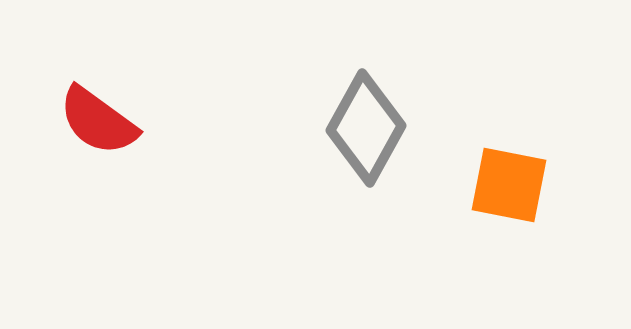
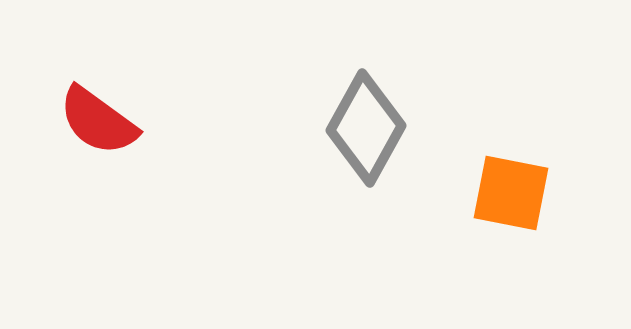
orange square: moved 2 px right, 8 px down
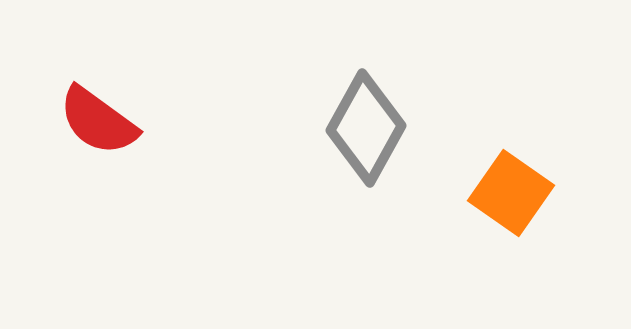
orange square: rotated 24 degrees clockwise
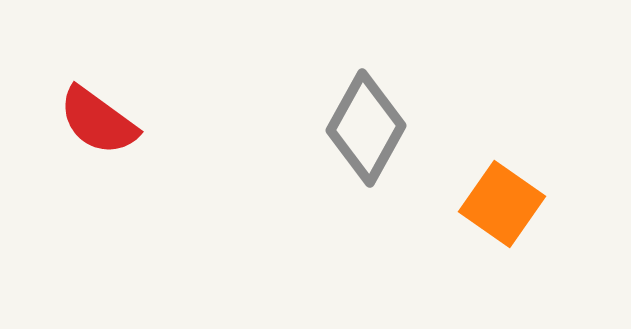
orange square: moved 9 px left, 11 px down
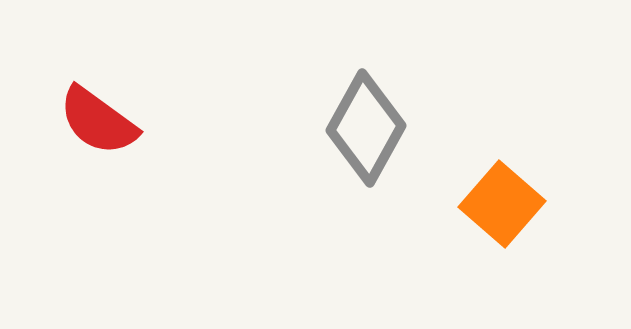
orange square: rotated 6 degrees clockwise
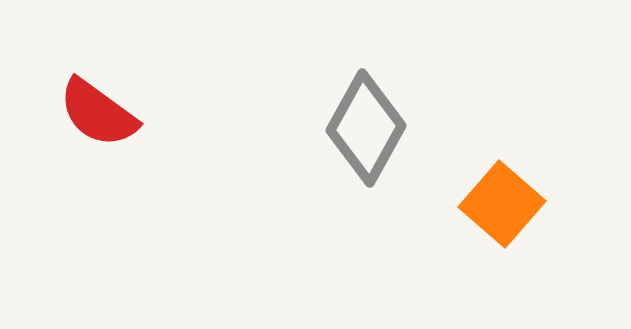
red semicircle: moved 8 px up
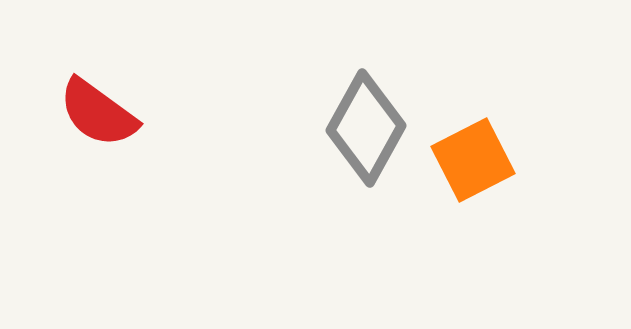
orange square: moved 29 px left, 44 px up; rotated 22 degrees clockwise
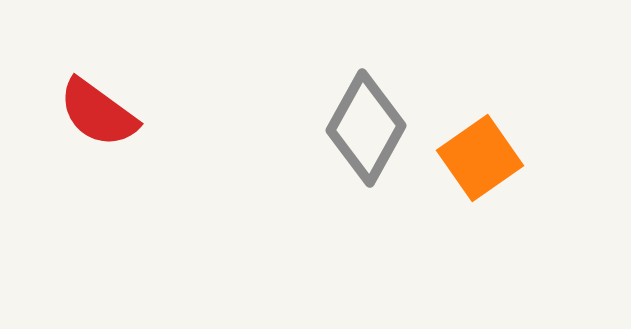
orange square: moved 7 px right, 2 px up; rotated 8 degrees counterclockwise
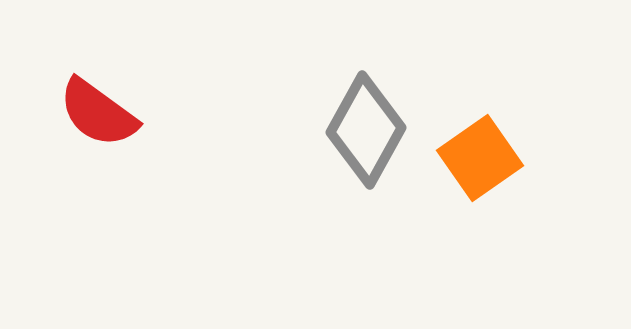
gray diamond: moved 2 px down
